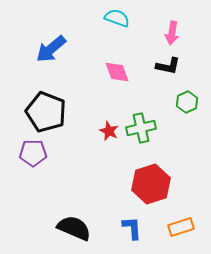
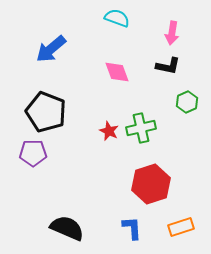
black semicircle: moved 7 px left
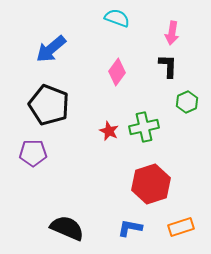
black L-shape: rotated 100 degrees counterclockwise
pink diamond: rotated 56 degrees clockwise
black pentagon: moved 3 px right, 7 px up
green cross: moved 3 px right, 1 px up
blue L-shape: moved 2 px left; rotated 75 degrees counterclockwise
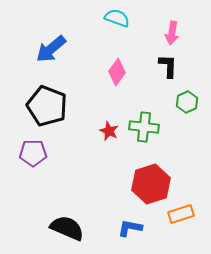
black pentagon: moved 2 px left, 1 px down
green cross: rotated 20 degrees clockwise
orange rectangle: moved 13 px up
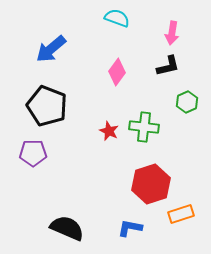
black L-shape: rotated 75 degrees clockwise
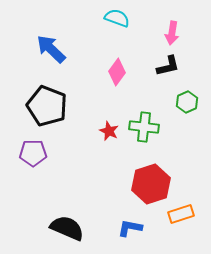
blue arrow: rotated 84 degrees clockwise
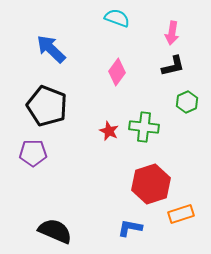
black L-shape: moved 5 px right
black semicircle: moved 12 px left, 3 px down
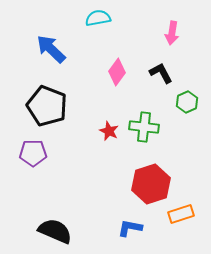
cyan semicircle: moved 19 px left; rotated 30 degrees counterclockwise
black L-shape: moved 12 px left, 7 px down; rotated 105 degrees counterclockwise
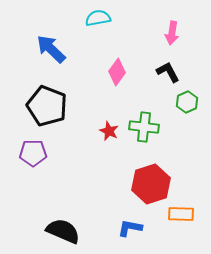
black L-shape: moved 7 px right, 1 px up
orange rectangle: rotated 20 degrees clockwise
black semicircle: moved 8 px right
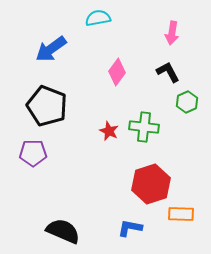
blue arrow: rotated 80 degrees counterclockwise
